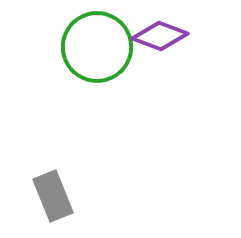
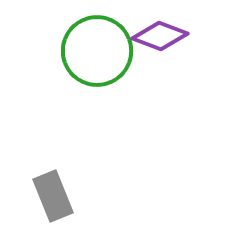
green circle: moved 4 px down
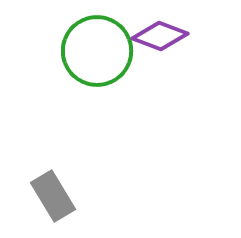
gray rectangle: rotated 9 degrees counterclockwise
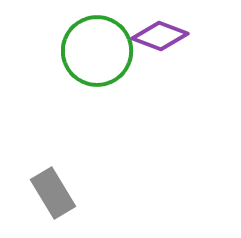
gray rectangle: moved 3 px up
